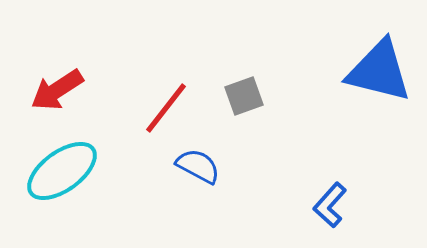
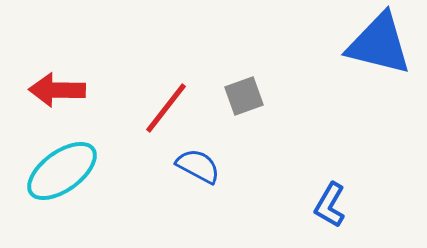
blue triangle: moved 27 px up
red arrow: rotated 34 degrees clockwise
blue L-shape: rotated 12 degrees counterclockwise
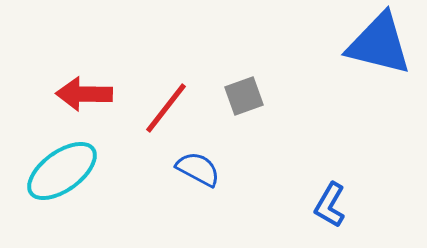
red arrow: moved 27 px right, 4 px down
blue semicircle: moved 3 px down
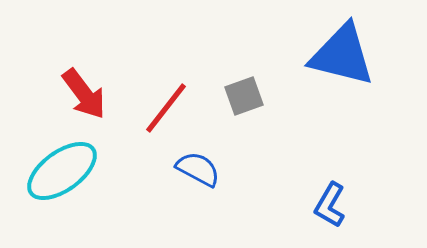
blue triangle: moved 37 px left, 11 px down
red arrow: rotated 128 degrees counterclockwise
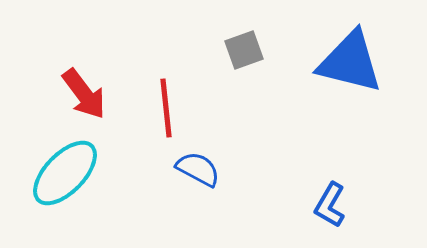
blue triangle: moved 8 px right, 7 px down
gray square: moved 46 px up
red line: rotated 44 degrees counterclockwise
cyan ellipse: moved 3 px right, 2 px down; rotated 10 degrees counterclockwise
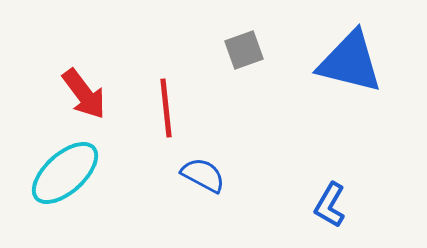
blue semicircle: moved 5 px right, 6 px down
cyan ellipse: rotated 4 degrees clockwise
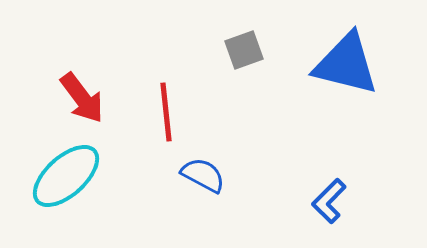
blue triangle: moved 4 px left, 2 px down
red arrow: moved 2 px left, 4 px down
red line: moved 4 px down
cyan ellipse: moved 1 px right, 3 px down
blue L-shape: moved 1 px left, 4 px up; rotated 15 degrees clockwise
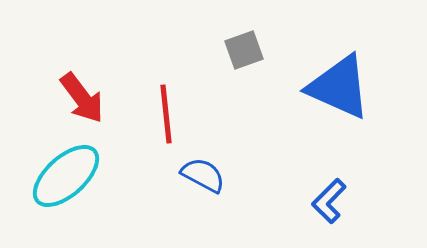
blue triangle: moved 7 px left, 23 px down; rotated 10 degrees clockwise
red line: moved 2 px down
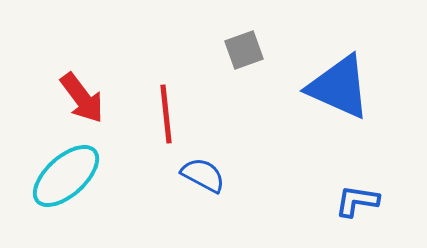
blue L-shape: moved 28 px right; rotated 54 degrees clockwise
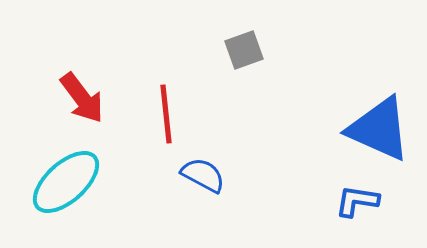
blue triangle: moved 40 px right, 42 px down
cyan ellipse: moved 6 px down
